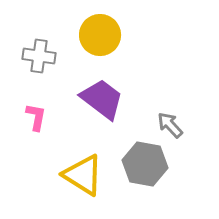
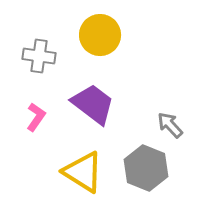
purple trapezoid: moved 9 px left, 5 px down
pink L-shape: rotated 24 degrees clockwise
gray hexagon: moved 1 px right, 4 px down; rotated 12 degrees clockwise
yellow triangle: moved 3 px up
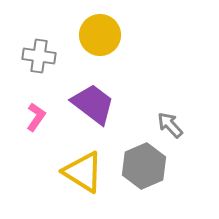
gray hexagon: moved 2 px left, 2 px up; rotated 15 degrees clockwise
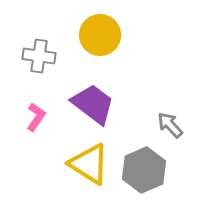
gray hexagon: moved 4 px down
yellow triangle: moved 6 px right, 8 px up
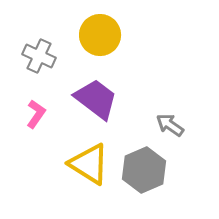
gray cross: rotated 16 degrees clockwise
purple trapezoid: moved 3 px right, 5 px up
pink L-shape: moved 3 px up
gray arrow: rotated 12 degrees counterclockwise
